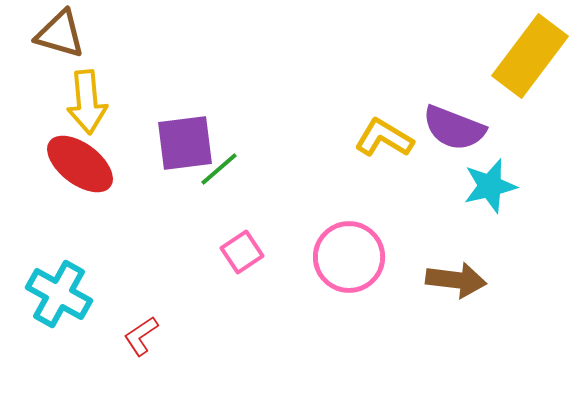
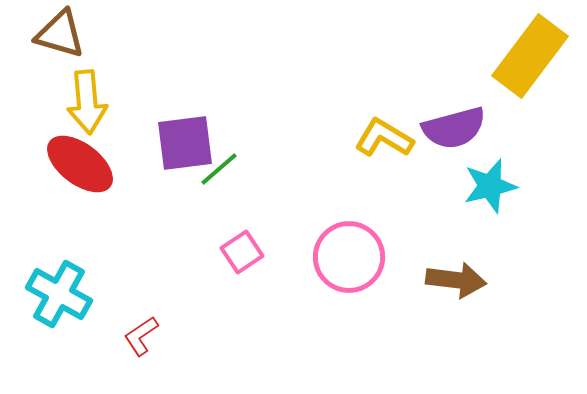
purple semicircle: rotated 36 degrees counterclockwise
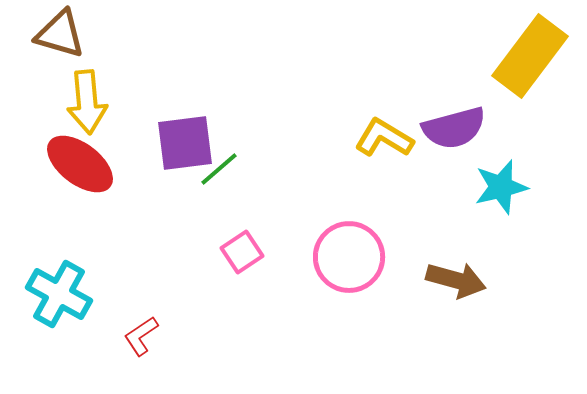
cyan star: moved 11 px right, 1 px down
brown arrow: rotated 8 degrees clockwise
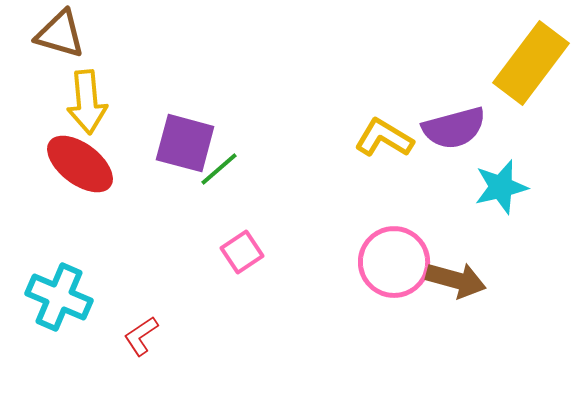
yellow rectangle: moved 1 px right, 7 px down
purple square: rotated 22 degrees clockwise
pink circle: moved 45 px right, 5 px down
cyan cross: moved 3 px down; rotated 6 degrees counterclockwise
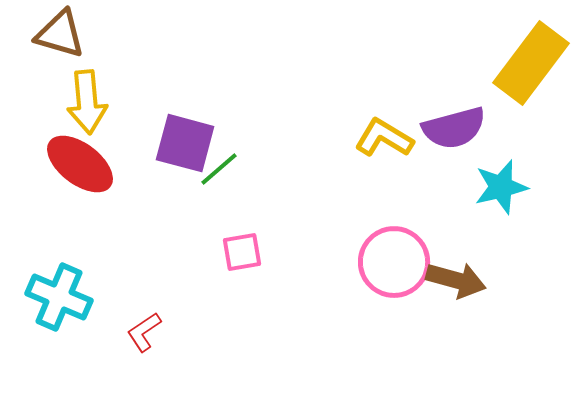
pink square: rotated 24 degrees clockwise
red L-shape: moved 3 px right, 4 px up
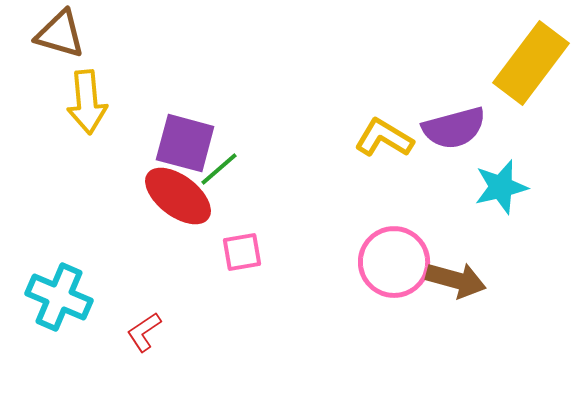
red ellipse: moved 98 px right, 32 px down
